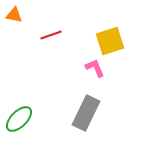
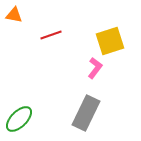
pink L-shape: rotated 60 degrees clockwise
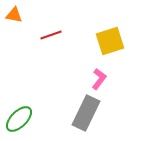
pink L-shape: moved 4 px right, 11 px down
